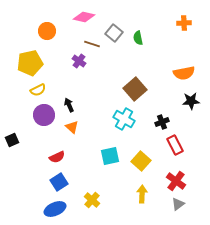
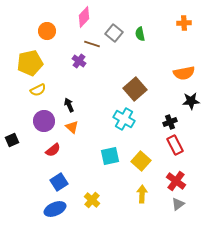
pink diamond: rotated 60 degrees counterclockwise
green semicircle: moved 2 px right, 4 px up
purple circle: moved 6 px down
black cross: moved 8 px right
red semicircle: moved 4 px left, 7 px up; rotated 14 degrees counterclockwise
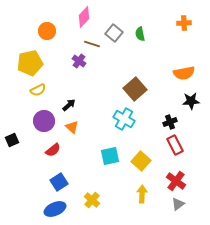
black arrow: rotated 72 degrees clockwise
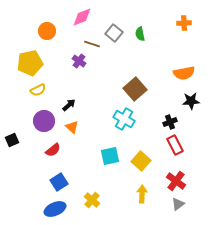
pink diamond: moved 2 px left; rotated 25 degrees clockwise
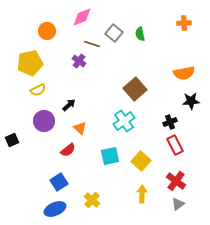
cyan cross: moved 2 px down; rotated 25 degrees clockwise
orange triangle: moved 8 px right, 1 px down
red semicircle: moved 15 px right
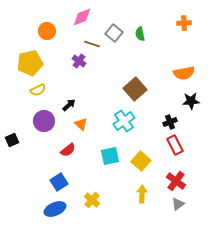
orange triangle: moved 1 px right, 4 px up
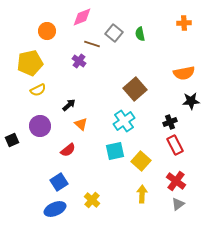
purple circle: moved 4 px left, 5 px down
cyan square: moved 5 px right, 5 px up
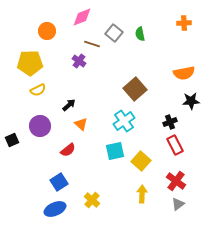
yellow pentagon: rotated 10 degrees clockwise
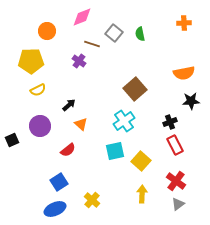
yellow pentagon: moved 1 px right, 2 px up
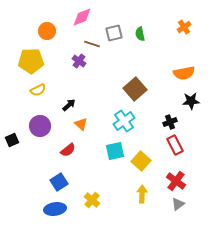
orange cross: moved 4 px down; rotated 32 degrees counterclockwise
gray square: rotated 36 degrees clockwise
blue ellipse: rotated 15 degrees clockwise
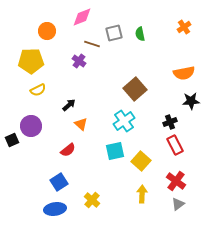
purple circle: moved 9 px left
